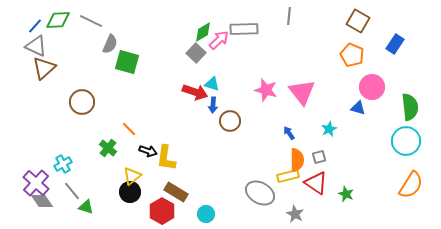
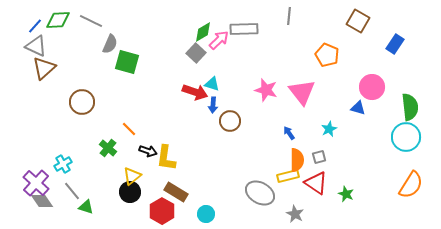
orange pentagon at (352, 55): moved 25 px left
cyan circle at (406, 141): moved 4 px up
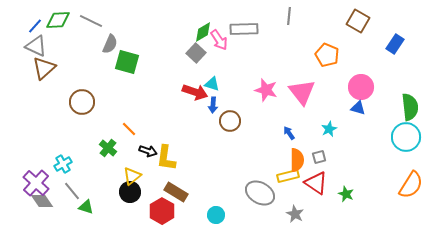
pink arrow at (219, 40): rotated 100 degrees clockwise
pink circle at (372, 87): moved 11 px left
cyan circle at (206, 214): moved 10 px right, 1 px down
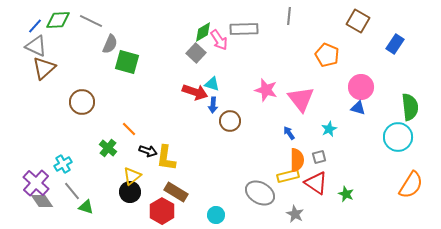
pink triangle at (302, 92): moved 1 px left, 7 px down
cyan circle at (406, 137): moved 8 px left
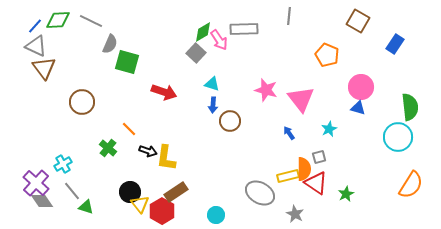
brown triangle at (44, 68): rotated 25 degrees counterclockwise
red arrow at (195, 92): moved 31 px left
orange semicircle at (297, 160): moved 7 px right, 9 px down
yellow triangle at (132, 176): moved 8 px right, 28 px down; rotated 30 degrees counterclockwise
brown rectangle at (176, 192): rotated 65 degrees counterclockwise
green star at (346, 194): rotated 21 degrees clockwise
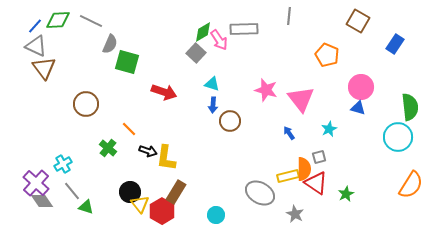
brown circle at (82, 102): moved 4 px right, 2 px down
brown rectangle at (176, 192): rotated 25 degrees counterclockwise
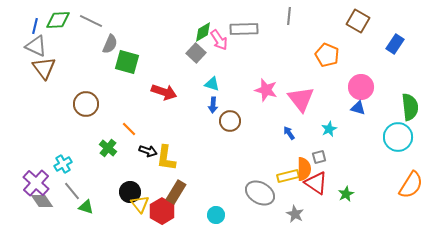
blue line at (35, 26): rotated 28 degrees counterclockwise
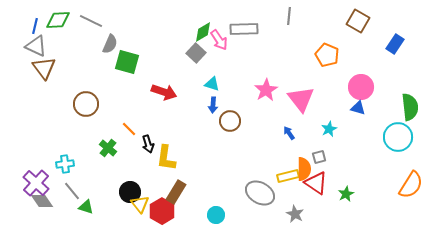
pink star at (266, 90): rotated 25 degrees clockwise
black arrow at (148, 151): moved 7 px up; rotated 54 degrees clockwise
cyan cross at (63, 164): moved 2 px right; rotated 24 degrees clockwise
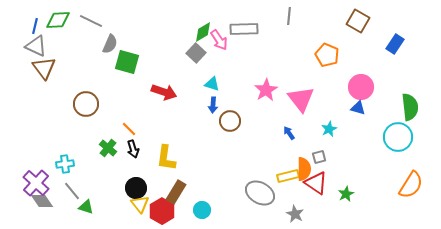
black arrow at (148, 144): moved 15 px left, 5 px down
black circle at (130, 192): moved 6 px right, 4 px up
cyan circle at (216, 215): moved 14 px left, 5 px up
